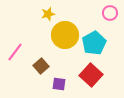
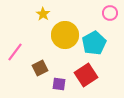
yellow star: moved 5 px left; rotated 24 degrees counterclockwise
brown square: moved 1 px left, 2 px down; rotated 14 degrees clockwise
red square: moved 5 px left; rotated 15 degrees clockwise
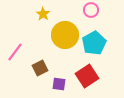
pink circle: moved 19 px left, 3 px up
red square: moved 1 px right, 1 px down
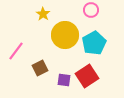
pink line: moved 1 px right, 1 px up
purple square: moved 5 px right, 4 px up
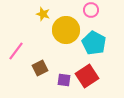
yellow star: rotated 16 degrees counterclockwise
yellow circle: moved 1 px right, 5 px up
cyan pentagon: rotated 15 degrees counterclockwise
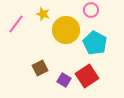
cyan pentagon: moved 1 px right
pink line: moved 27 px up
purple square: rotated 24 degrees clockwise
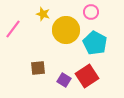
pink circle: moved 2 px down
pink line: moved 3 px left, 5 px down
brown square: moved 2 px left; rotated 21 degrees clockwise
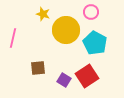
pink line: moved 9 px down; rotated 24 degrees counterclockwise
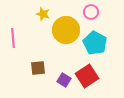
pink line: rotated 18 degrees counterclockwise
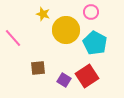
pink line: rotated 36 degrees counterclockwise
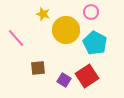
pink line: moved 3 px right
